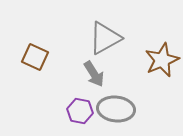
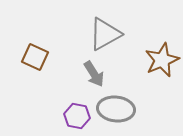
gray triangle: moved 4 px up
purple hexagon: moved 3 px left, 5 px down
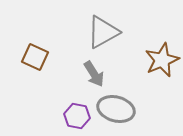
gray triangle: moved 2 px left, 2 px up
gray ellipse: rotated 9 degrees clockwise
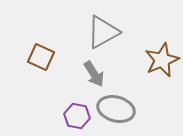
brown square: moved 6 px right
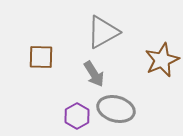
brown square: rotated 24 degrees counterclockwise
purple hexagon: rotated 20 degrees clockwise
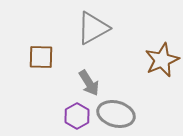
gray triangle: moved 10 px left, 4 px up
gray arrow: moved 5 px left, 9 px down
gray ellipse: moved 5 px down
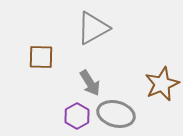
brown star: moved 24 px down
gray arrow: moved 1 px right
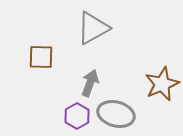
gray arrow: rotated 128 degrees counterclockwise
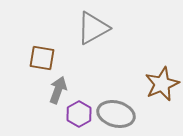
brown square: moved 1 px right, 1 px down; rotated 8 degrees clockwise
gray arrow: moved 32 px left, 7 px down
purple hexagon: moved 2 px right, 2 px up
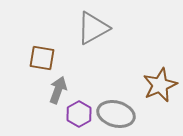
brown star: moved 2 px left, 1 px down
